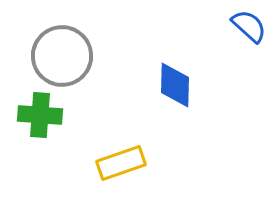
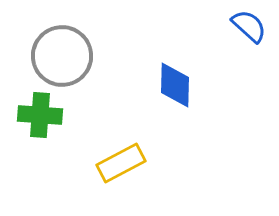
yellow rectangle: rotated 9 degrees counterclockwise
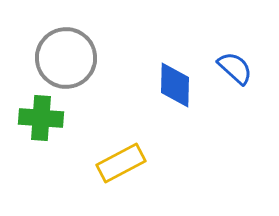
blue semicircle: moved 14 px left, 42 px down
gray circle: moved 4 px right, 2 px down
green cross: moved 1 px right, 3 px down
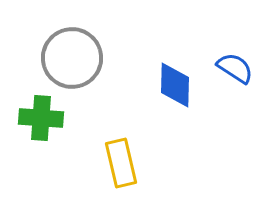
gray circle: moved 6 px right
blue semicircle: rotated 9 degrees counterclockwise
yellow rectangle: rotated 75 degrees counterclockwise
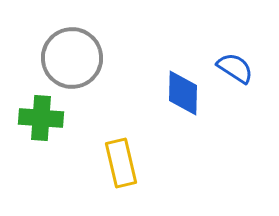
blue diamond: moved 8 px right, 8 px down
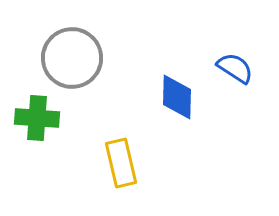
blue diamond: moved 6 px left, 4 px down
green cross: moved 4 px left
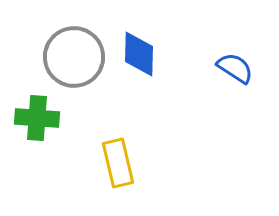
gray circle: moved 2 px right, 1 px up
blue diamond: moved 38 px left, 43 px up
yellow rectangle: moved 3 px left
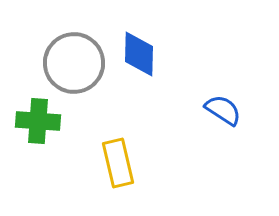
gray circle: moved 6 px down
blue semicircle: moved 12 px left, 42 px down
green cross: moved 1 px right, 3 px down
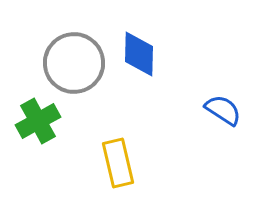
green cross: rotated 33 degrees counterclockwise
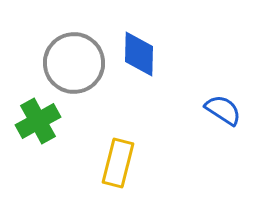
yellow rectangle: rotated 27 degrees clockwise
